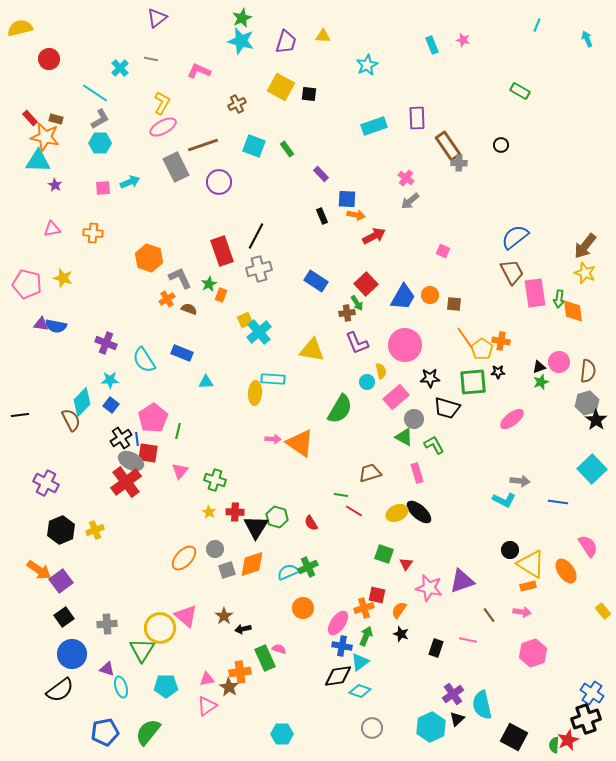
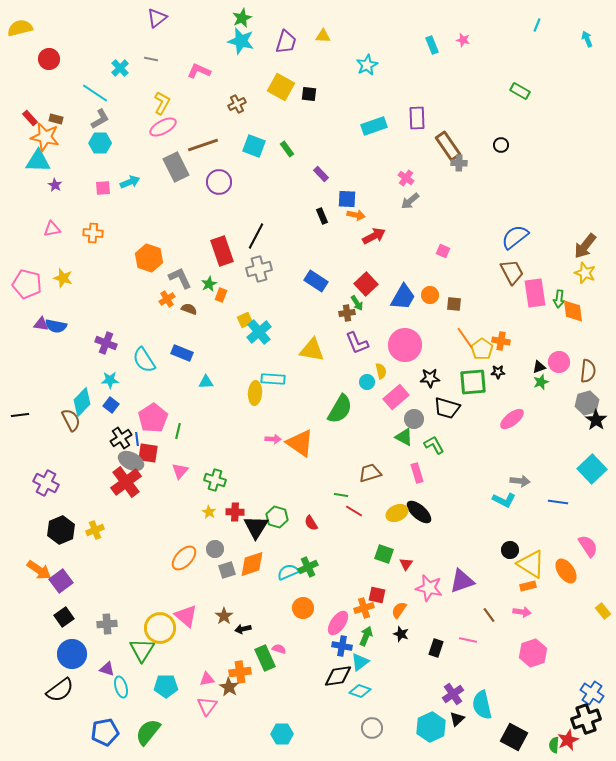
pink triangle at (207, 706): rotated 20 degrees counterclockwise
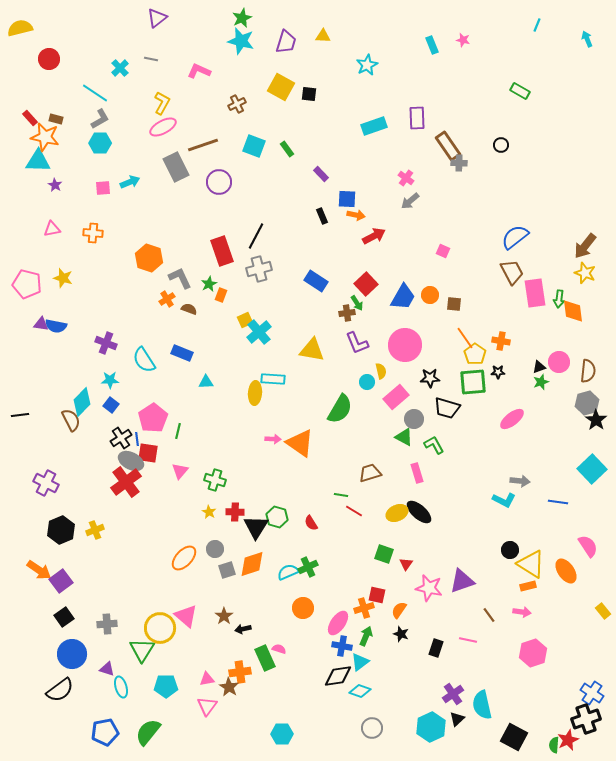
yellow pentagon at (482, 349): moved 7 px left, 5 px down
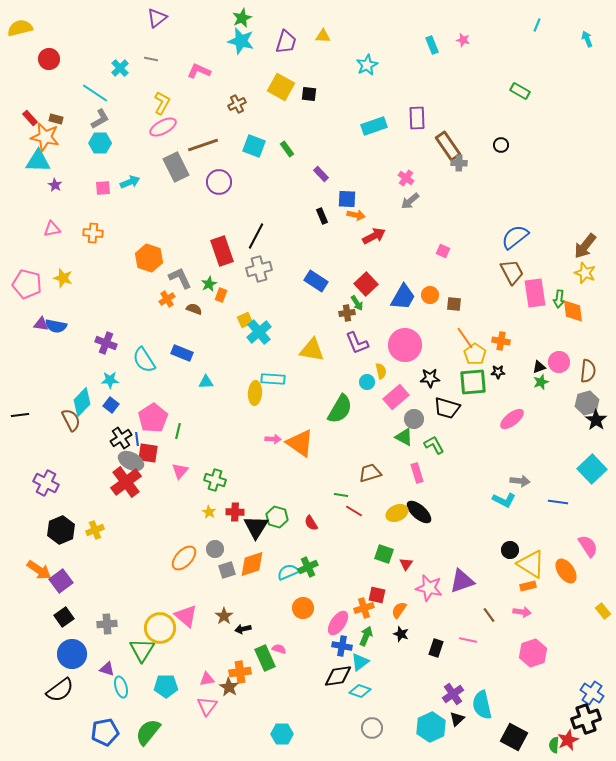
brown semicircle at (189, 309): moved 5 px right
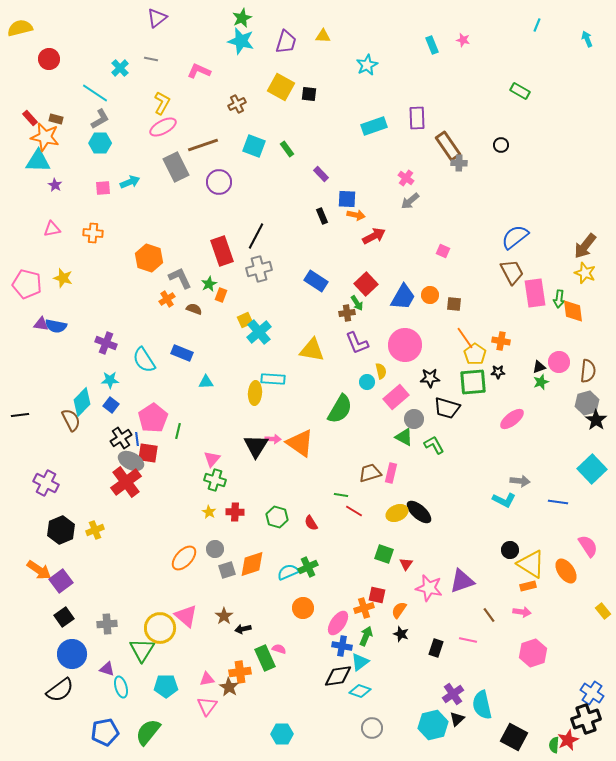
pink triangle at (180, 471): moved 32 px right, 12 px up
pink rectangle at (417, 473): moved 26 px left; rotated 30 degrees clockwise
black triangle at (256, 527): moved 81 px up
cyan hexagon at (431, 727): moved 2 px right, 2 px up; rotated 12 degrees clockwise
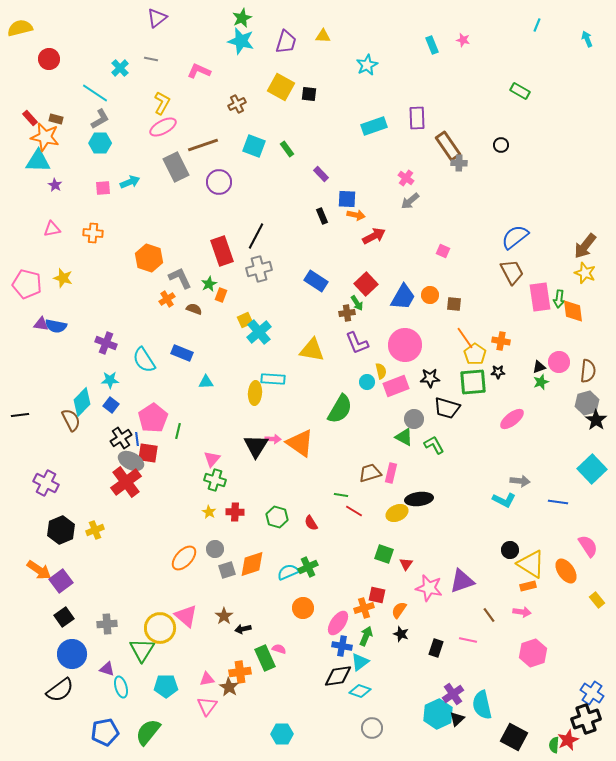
pink rectangle at (535, 293): moved 5 px right, 4 px down
pink rectangle at (396, 397): moved 11 px up; rotated 20 degrees clockwise
black ellipse at (419, 512): moved 13 px up; rotated 48 degrees counterclockwise
yellow rectangle at (603, 611): moved 6 px left, 11 px up
cyan hexagon at (433, 725): moved 5 px right, 11 px up; rotated 12 degrees counterclockwise
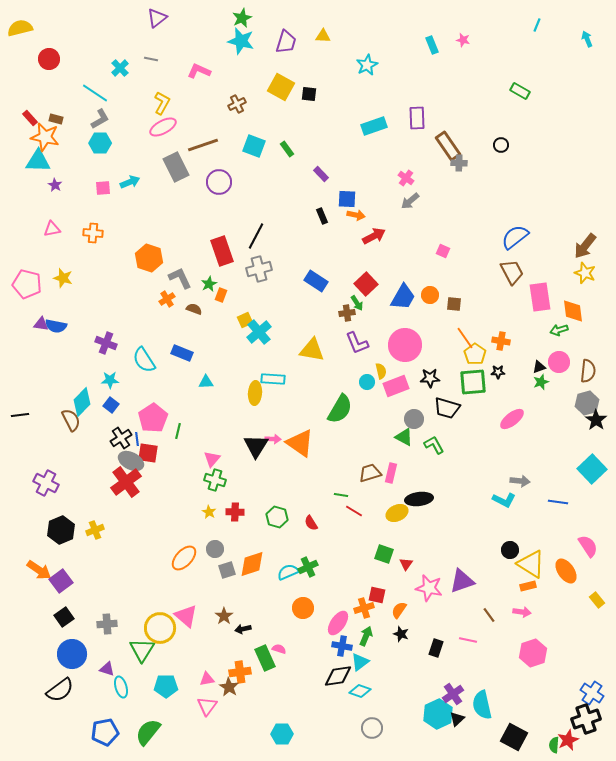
green arrow at (559, 299): moved 31 px down; rotated 66 degrees clockwise
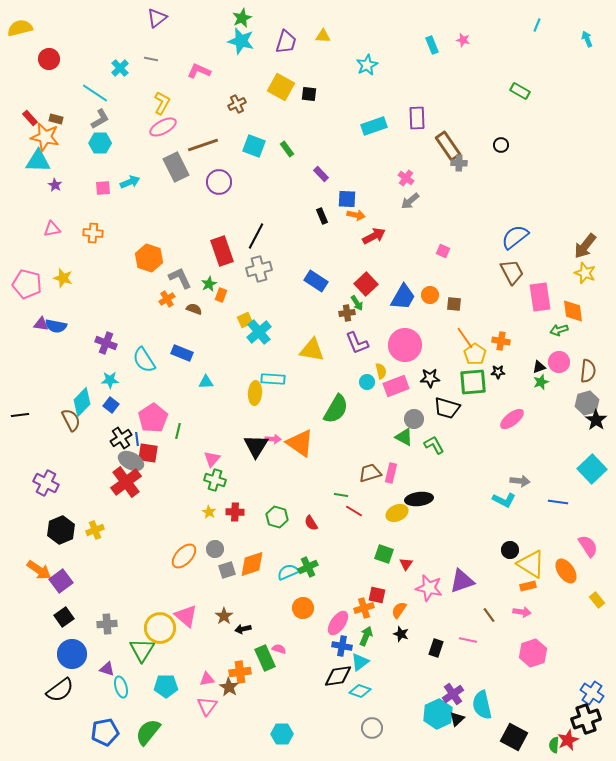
green semicircle at (340, 409): moved 4 px left
orange ellipse at (184, 558): moved 2 px up
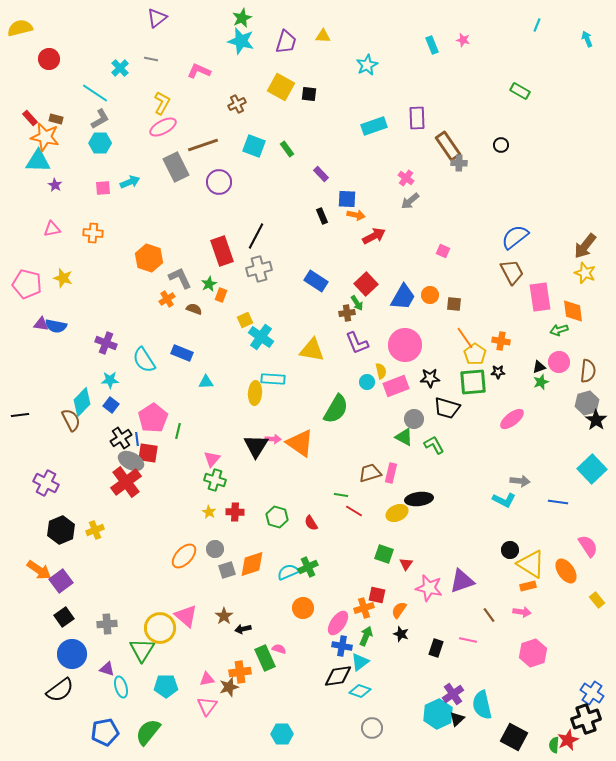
cyan cross at (259, 332): moved 2 px right, 5 px down; rotated 15 degrees counterclockwise
brown star at (229, 687): rotated 24 degrees clockwise
